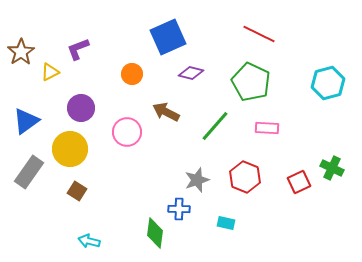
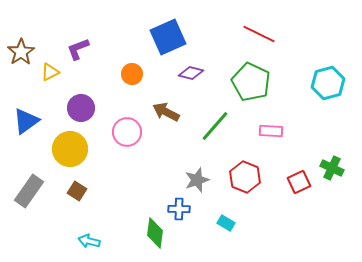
pink rectangle: moved 4 px right, 3 px down
gray rectangle: moved 19 px down
cyan rectangle: rotated 18 degrees clockwise
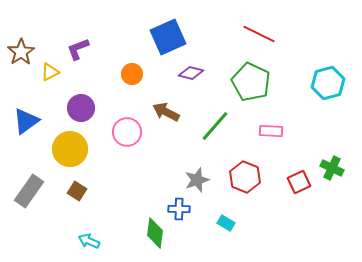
cyan arrow: rotated 10 degrees clockwise
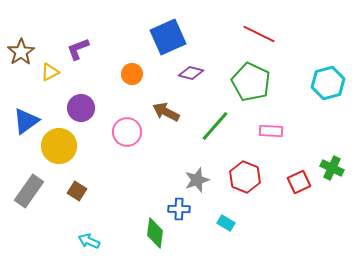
yellow circle: moved 11 px left, 3 px up
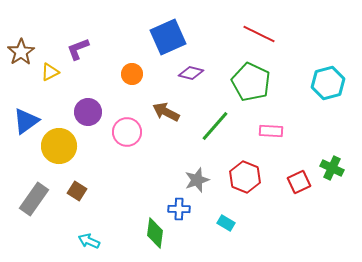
purple circle: moved 7 px right, 4 px down
gray rectangle: moved 5 px right, 8 px down
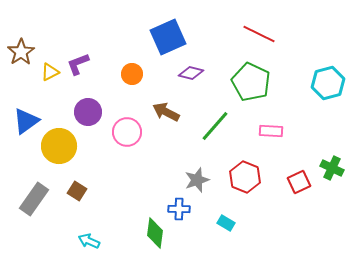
purple L-shape: moved 15 px down
